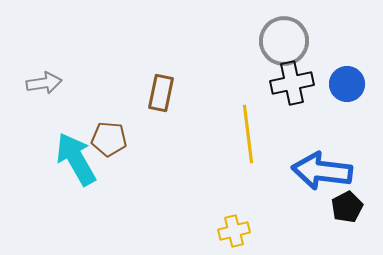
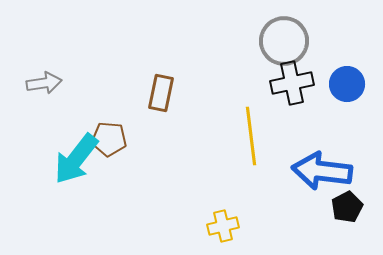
yellow line: moved 3 px right, 2 px down
cyan arrow: rotated 112 degrees counterclockwise
yellow cross: moved 11 px left, 5 px up
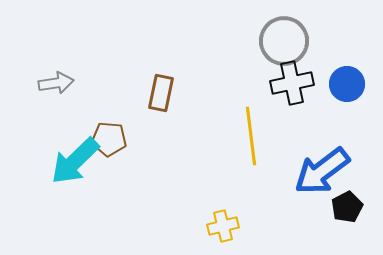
gray arrow: moved 12 px right
cyan arrow: moved 1 px left, 2 px down; rotated 8 degrees clockwise
blue arrow: rotated 44 degrees counterclockwise
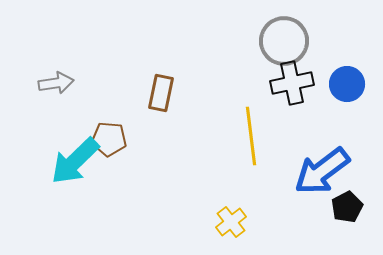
yellow cross: moved 8 px right, 4 px up; rotated 24 degrees counterclockwise
